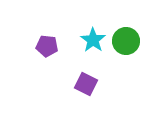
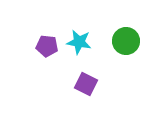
cyan star: moved 14 px left, 2 px down; rotated 25 degrees counterclockwise
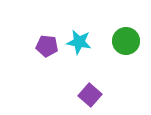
purple square: moved 4 px right, 11 px down; rotated 15 degrees clockwise
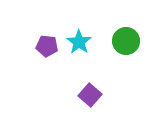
cyan star: rotated 25 degrees clockwise
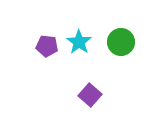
green circle: moved 5 px left, 1 px down
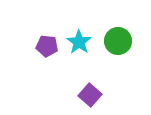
green circle: moved 3 px left, 1 px up
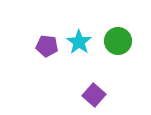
purple square: moved 4 px right
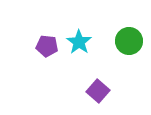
green circle: moved 11 px right
purple square: moved 4 px right, 4 px up
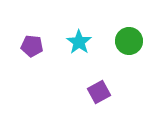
purple pentagon: moved 15 px left
purple square: moved 1 px right, 1 px down; rotated 20 degrees clockwise
